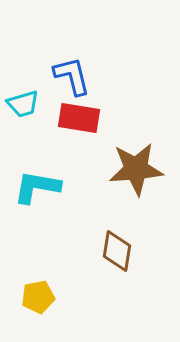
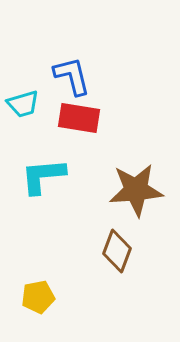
brown star: moved 21 px down
cyan L-shape: moved 6 px right, 11 px up; rotated 15 degrees counterclockwise
brown diamond: rotated 12 degrees clockwise
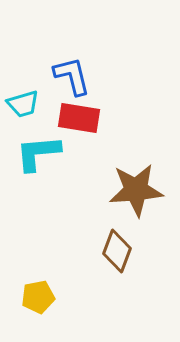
cyan L-shape: moved 5 px left, 23 px up
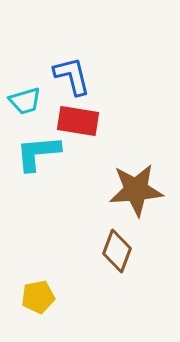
cyan trapezoid: moved 2 px right, 3 px up
red rectangle: moved 1 px left, 3 px down
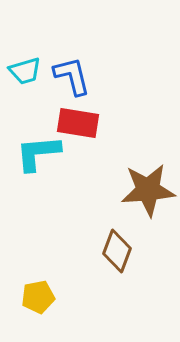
cyan trapezoid: moved 30 px up
red rectangle: moved 2 px down
brown star: moved 12 px right
